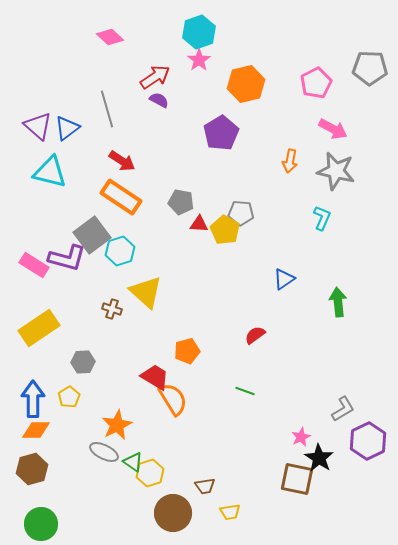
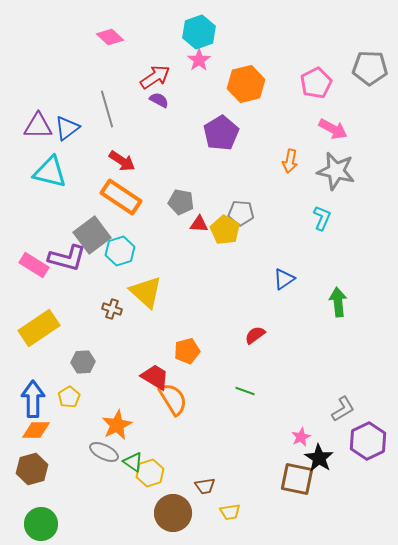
purple triangle at (38, 126): rotated 40 degrees counterclockwise
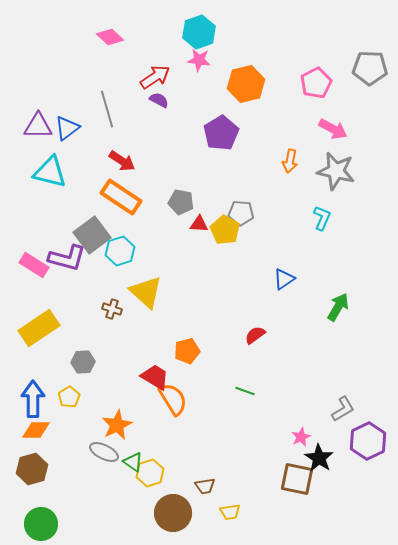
pink star at (199, 60): rotated 30 degrees counterclockwise
green arrow at (338, 302): moved 5 px down; rotated 36 degrees clockwise
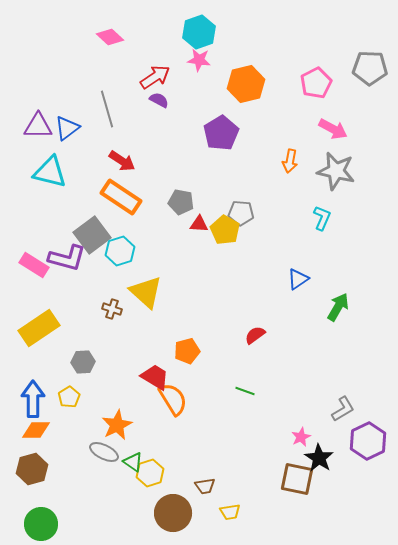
blue triangle at (284, 279): moved 14 px right
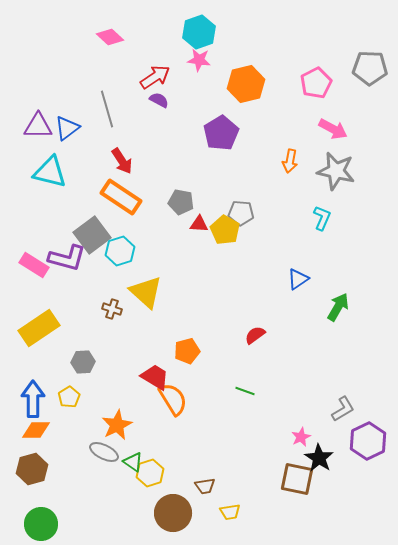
red arrow at (122, 161): rotated 24 degrees clockwise
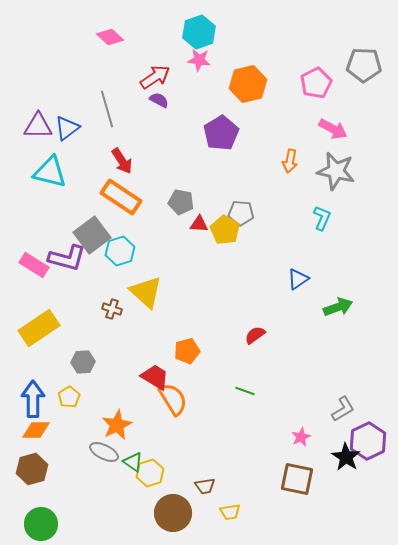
gray pentagon at (370, 68): moved 6 px left, 3 px up
orange hexagon at (246, 84): moved 2 px right
green arrow at (338, 307): rotated 40 degrees clockwise
black star at (319, 458): moved 27 px right, 1 px up
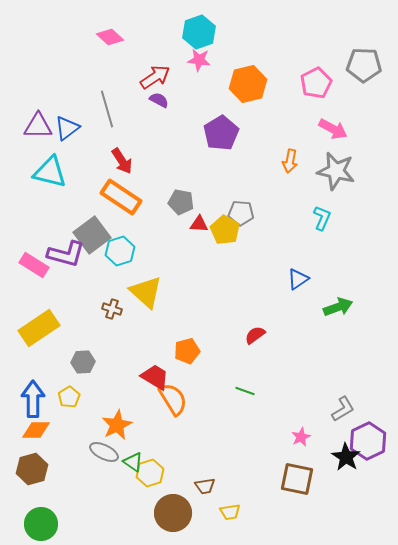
purple L-shape at (67, 258): moved 1 px left, 4 px up
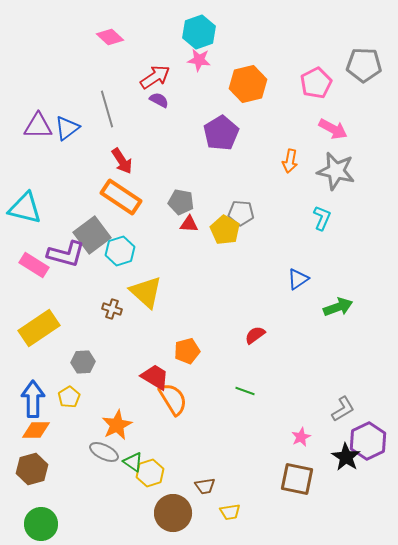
cyan triangle at (50, 172): moved 25 px left, 36 px down
red triangle at (199, 224): moved 10 px left
